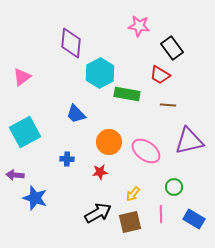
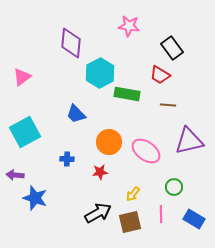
pink star: moved 10 px left
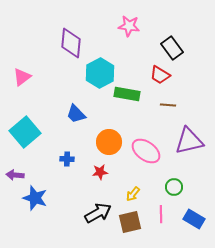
cyan square: rotated 12 degrees counterclockwise
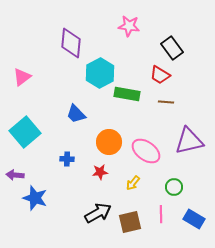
brown line: moved 2 px left, 3 px up
yellow arrow: moved 11 px up
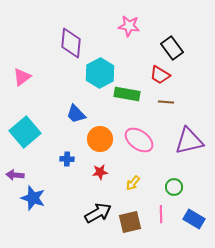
orange circle: moved 9 px left, 3 px up
pink ellipse: moved 7 px left, 11 px up
blue star: moved 2 px left
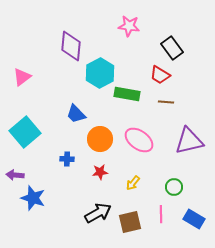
purple diamond: moved 3 px down
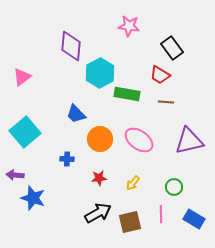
red star: moved 1 px left, 6 px down
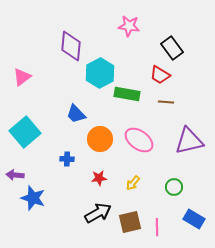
pink line: moved 4 px left, 13 px down
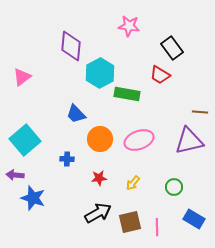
brown line: moved 34 px right, 10 px down
cyan square: moved 8 px down
pink ellipse: rotated 56 degrees counterclockwise
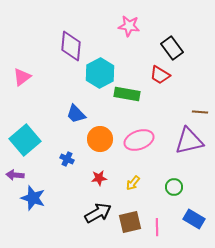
blue cross: rotated 24 degrees clockwise
